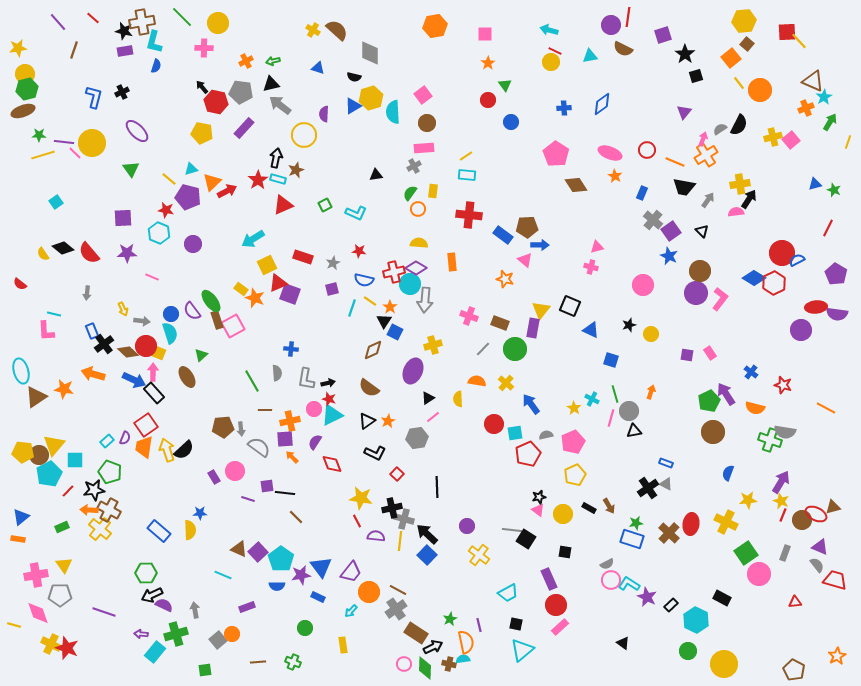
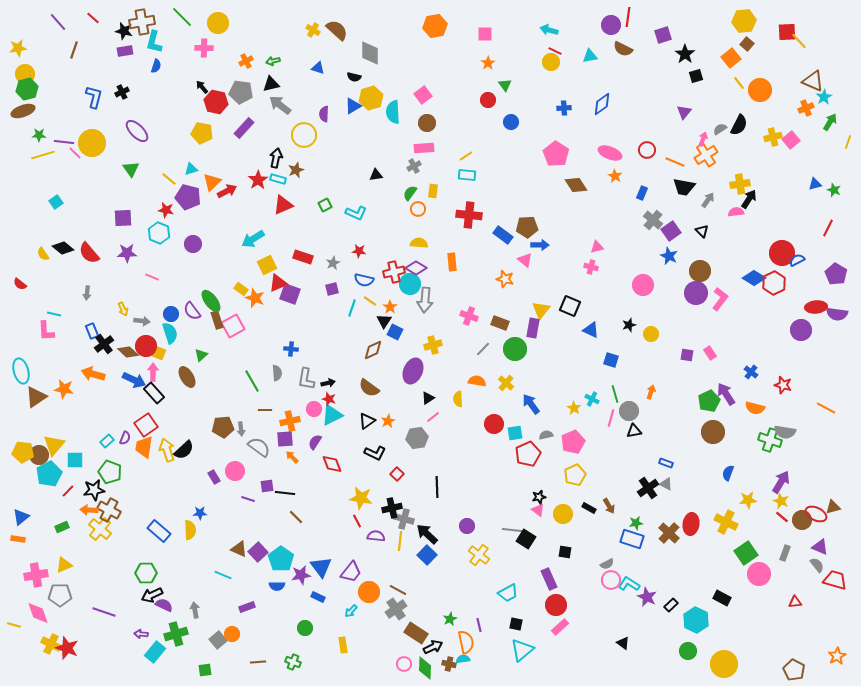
red line at (783, 515): moved 1 px left, 2 px down; rotated 72 degrees counterclockwise
yellow triangle at (64, 565): rotated 42 degrees clockwise
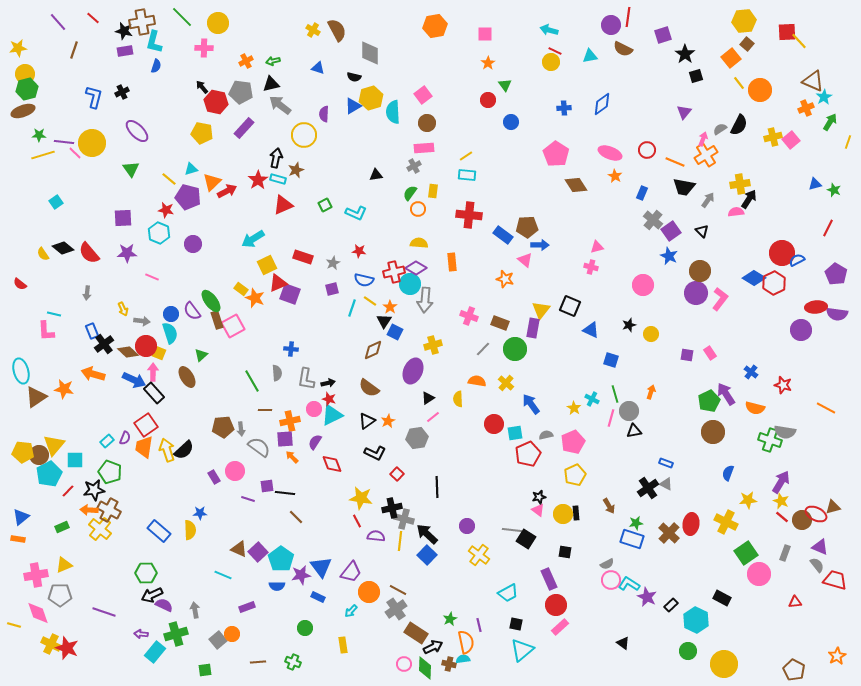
brown semicircle at (337, 30): rotated 20 degrees clockwise
black rectangle at (589, 508): moved 13 px left, 5 px down; rotated 56 degrees clockwise
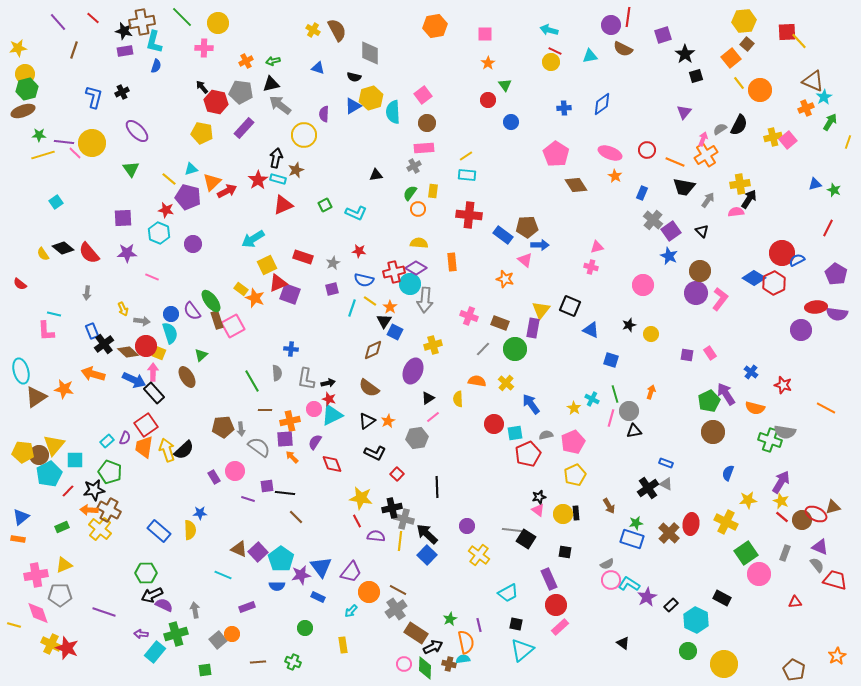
pink square at (791, 140): moved 3 px left
purple star at (647, 597): rotated 18 degrees clockwise
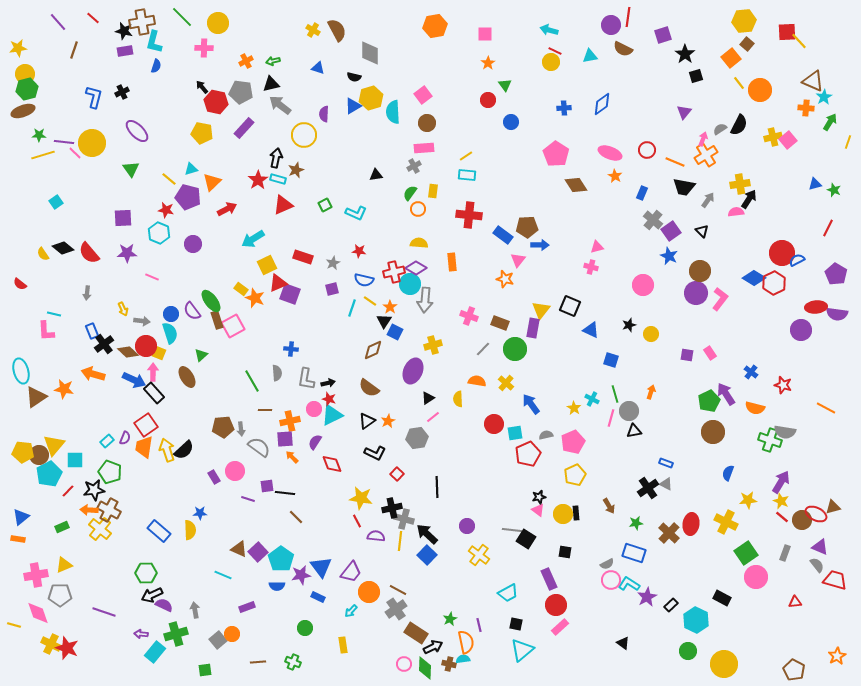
orange cross at (806, 108): rotated 28 degrees clockwise
red arrow at (227, 191): moved 18 px down
pink triangle at (525, 260): moved 7 px left; rotated 28 degrees clockwise
blue rectangle at (632, 539): moved 2 px right, 14 px down
pink circle at (759, 574): moved 3 px left, 3 px down
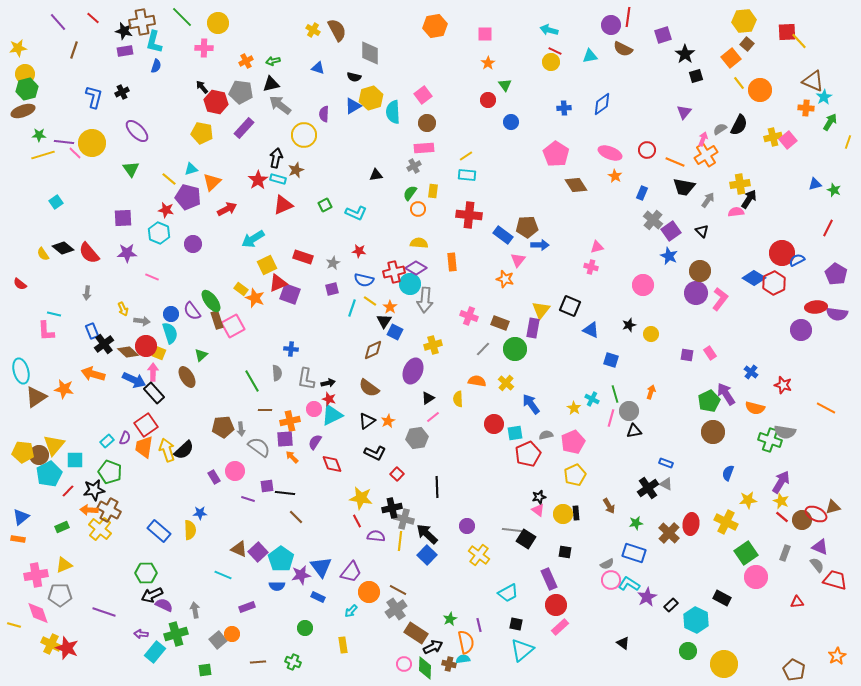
red triangle at (795, 602): moved 2 px right
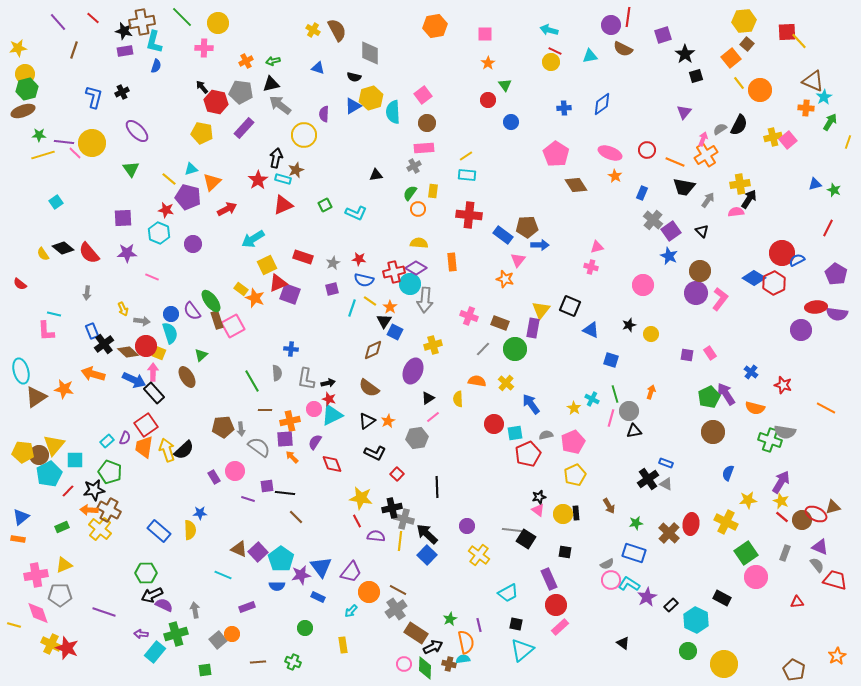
cyan rectangle at (278, 179): moved 5 px right
red star at (359, 251): moved 8 px down
green pentagon at (709, 401): moved 4 px up
black cross at (648, 488): moved 9 px up
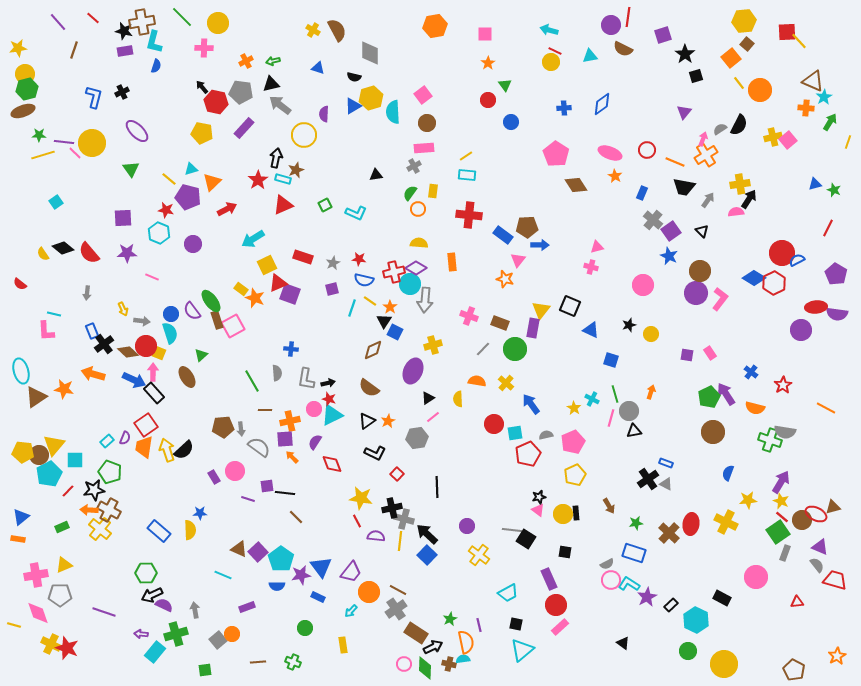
red star at (783, 385): rotated 24 degrees clockwise
green square at (746, 553): moved 32 px right, 21 px up
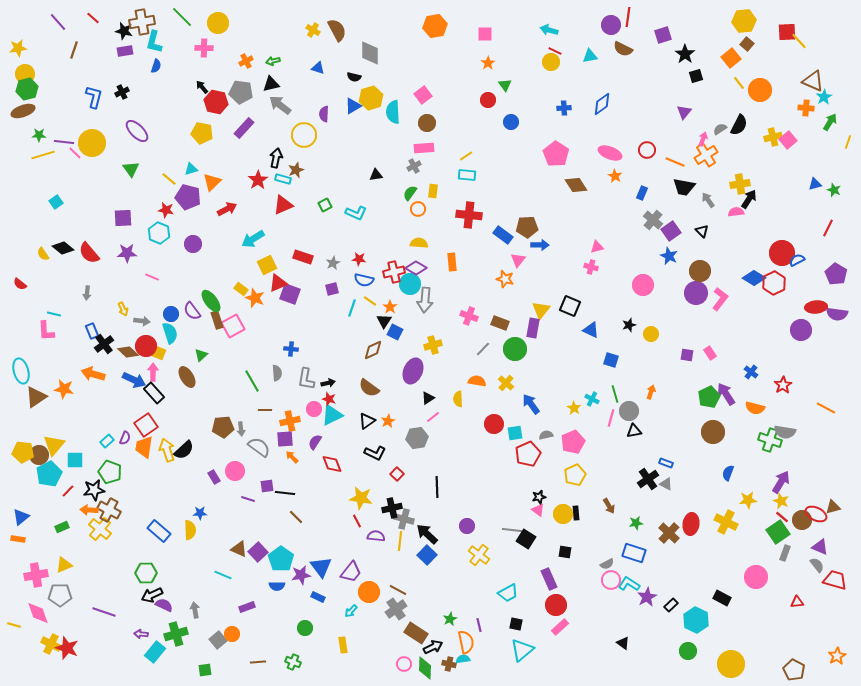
gray arrow at (708, 200): rotated 70 degrees counterclockwise
yellow circle at (724, 664): moved 7 px right
